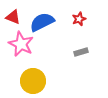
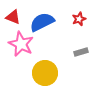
yellow circle: moved 12 px right, 8 px up
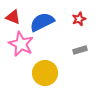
gray rectangle: moved 1 px left, 2 px up
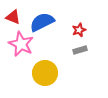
red star: moved 11 px down
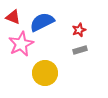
pink star: rotated 20 degrees clockwise
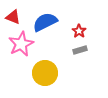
blue semicircle: moved 3 px right
red star: moved 1 px down; rotated 16 degrees counterclockwise
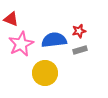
red triangle: moved 2 px left, 2 px down
blue semicircle: moved 9 px right, 18 px down; rotated 20 degrees clockwise
red star: rotated 24 degrees clockwise
